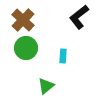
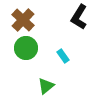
black L-shape: rotated 20 degrees counterclockwise
cyan rectangle: rotated 40 degrees counterclockwise
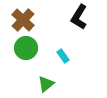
green triangle: moved 2 px up
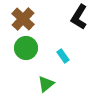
brown cross: moved 1 px up
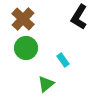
cyan rectangle: moved 4 px down
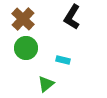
black L-shape: moved 7 px left
cyan rectangle: rotated 40 degrees counterclockwise
